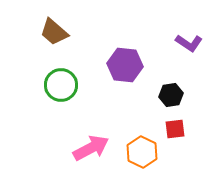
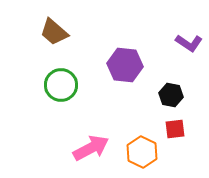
black hexagon: rotated 20 degrees clockwise
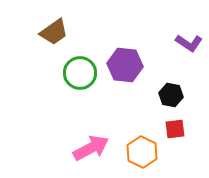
brown trapezoid: rotated 76 degrees counterclockwise
green circle: moved 19 px right, 12 px up
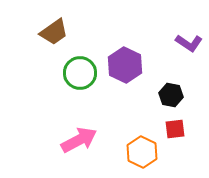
purple hexagon: rotated 20 degrees clockwise
pink arrow: moved 12 px left, 8 px up
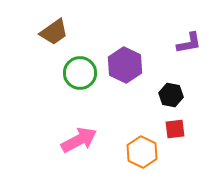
purple L-shape: rotated 44 degrees counterclockwise
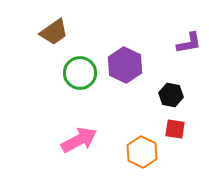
red square: rotated 15 degrees clockwise
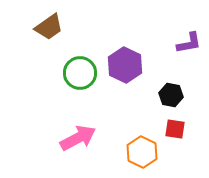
brown trapezoid: moved 5 px left, 5 px up
pink arrow: moved 1 px left, 2 px up
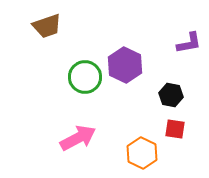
brown trapezoid: moved 2 px left, 1 px up; rotated 16 degrees clockwise
green circle: moved 5 px right, 4 px down
orange hexagon: moved 1 px down
